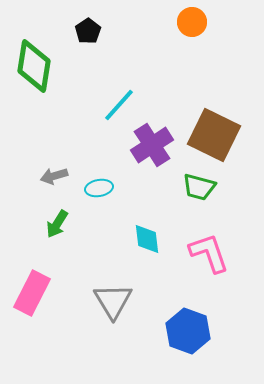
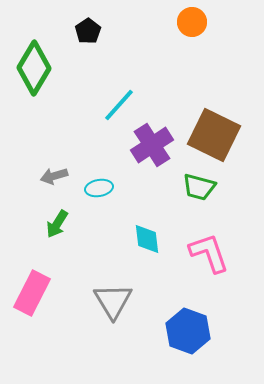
green diamond: moved 2 px down; rotated 22 degrees clockwise
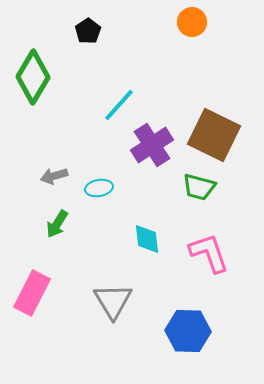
green diamond: moved 1 px left, 9 px down
blue hexagon: rotated 18 degrees counterclockwise
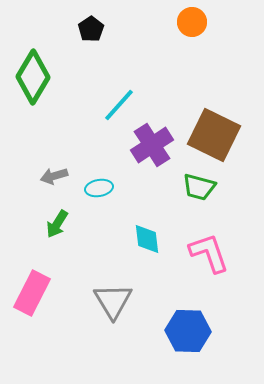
black pentagon: moved 3 px right, 2 px up
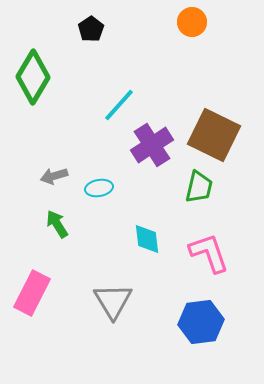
green trapezoid: rotated 92 degrees counterclockwise
green arrow: rotated 116 degrees clockwise
blue hexagon: moved 13 px right, 9 px up; rotated 9 degrees counterclockwise
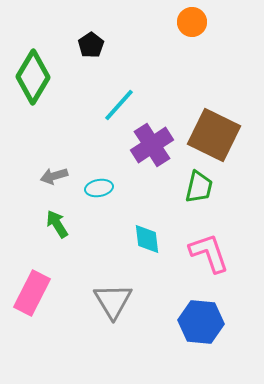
black pentagon: moved 16 px down
blue hexagon: rotated 12 degrees clockwise
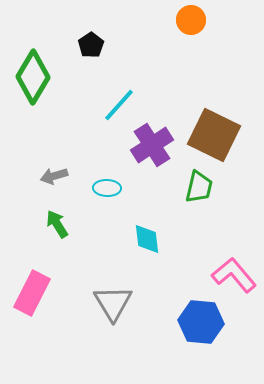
orange circle: moved 1 px left, 2 px up
cyan ellipse: moved 8 px right; rotated 12 degrees clockwise
pink L-shape: moved 25 px right, 22 px down; rotated 21 degrees counterclockwise
gray triangle: moved 2 px down
